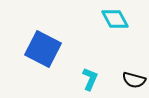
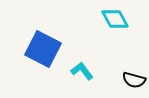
cyan L-shape: moved 8 px left, 8 px up; rotated 60 degrees counterclockwise
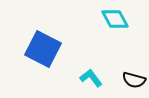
cyan L-shape: moved 9 px right, 7 px down
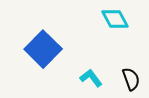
blue square: rotated 18 degrees clockwise
black semicircle: moved 3 px left, 1 px up; rotated 125 degrees counterclockwise
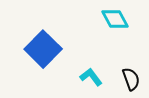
cyan L-shape: moved 1 px up
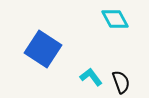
blue square: rotated 12 degrees counterclockwise
black semicircle: moved 10 px left, 3 px down
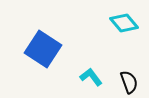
cyan diamond: moved 9 px right, 4 px down; rotated 12 degrees counterclockwise
black semicircle: moved 8 px right
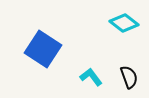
cyan diamond: rotated 12 degrees counterclockwise
black semicircle: moved 5 px up
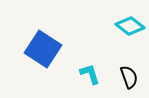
cyan diamond: moved 6 px right, 3 px down
cyan L-shape: moved 1 px left, 3 px up; rotated 20 degrees clockwise
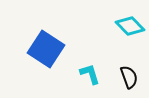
cyan diamond: rotated 8 degrees clockwise
blue square: moved 3 px right
